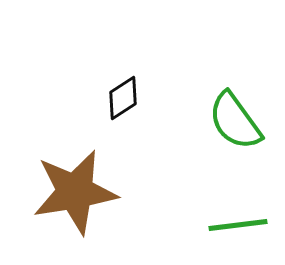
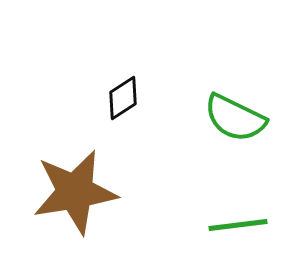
green semicircle: moved 3 px up; rotated 28 degrees counterclockwise
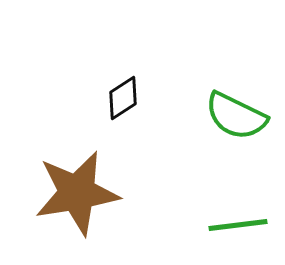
green semicircle: moved 1 px right, 2 px up
brown star: moved 2 px right, 1 px down
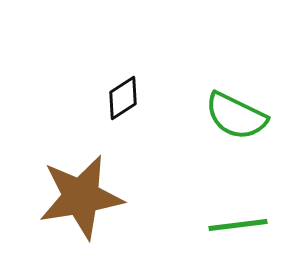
brown star: moved 4 px right, 4 px down
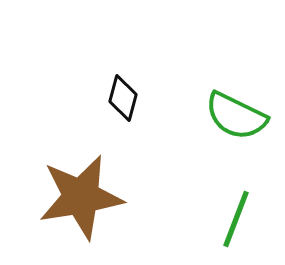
black diamond: rotated 42 degrees counterclockwise
green line: moved 2 px left, 6 px up; rotated 62 degrees counterclockwise
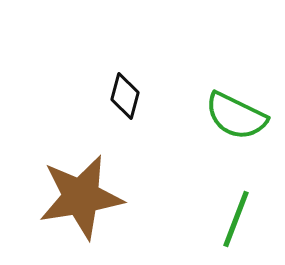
black diamond: moved 2 px right, 2 px up
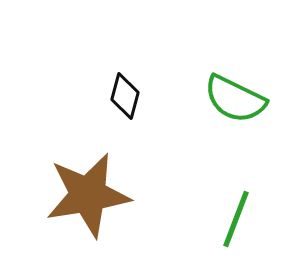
green semicircle: moved 1 px left, 17 px up
brown star: moved 7 px right, 2 px up
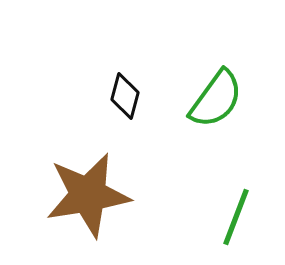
green semicircle: moved 19 px left; rotated 80 degrees counterclockwise
green line: moved 2 px up
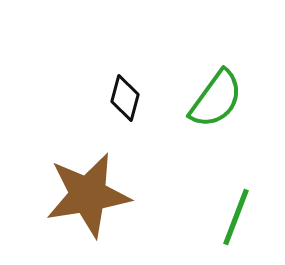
black diamond: moved 2 px down
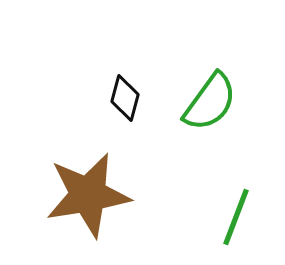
green semicircle: moved 6 px left, 3 px down
